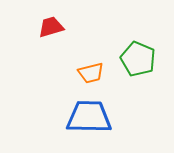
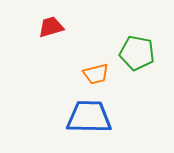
green pentagon: moved 1 px left, 6 px up; rotated 12 degrees counterclockwise
orange trapezoid: moved 5 px right, 1 px down
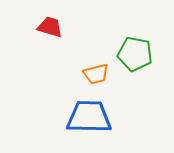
red trapezoid: moved 1 px left; rotated 32 degrees clockwise
green pentagon: moved 2 px left, 1 px down
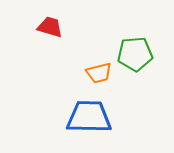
green pentagon: rotated 16 degrees counterclockwise
orange trapezoid: moved 3 px right, 1 px up
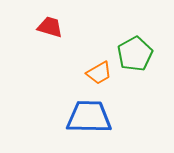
green pentagon: rotated 24 degrees counterclockwise
orange trapezoid: rotated 16 degrees counterclockwise
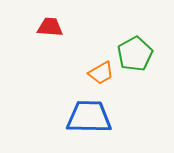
red trapezoid: rotated 12 degrees counterclockwise
orange trapezoid: moved 2 px right
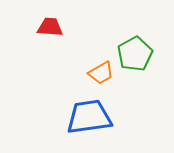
blue trapezoid: rotated 9 degrees counterclockwise
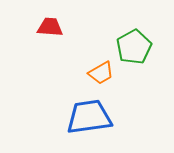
green pentagon: moved 1 px left, 7 px up
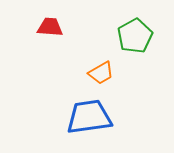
green pentagon: moved 1 px right, 11 px up
